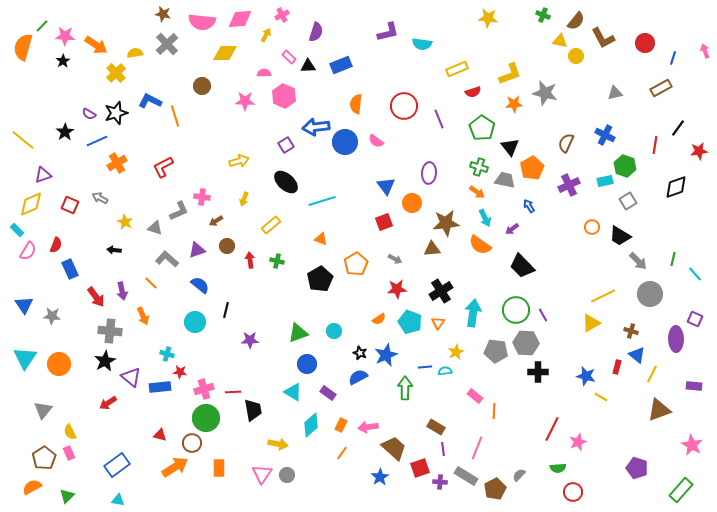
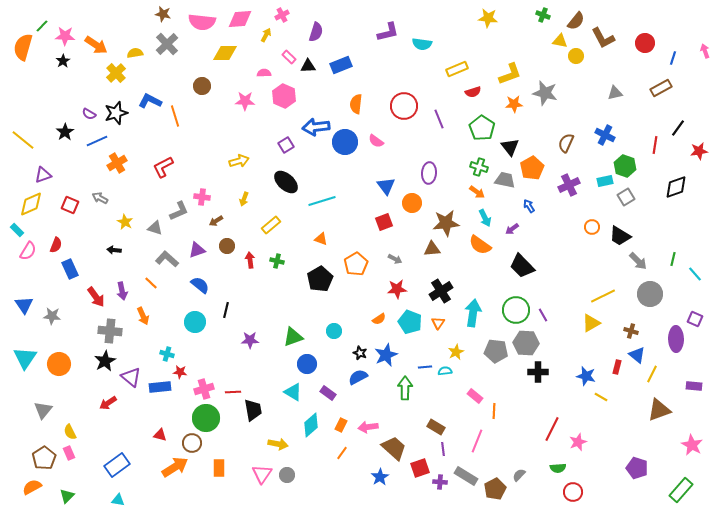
gray square at (628, 201): moved 2 px left, 4 px up
green triangle at (298, 333): moved 5 px left, 4 px down
pink line at (477, 448): moved 7 px up
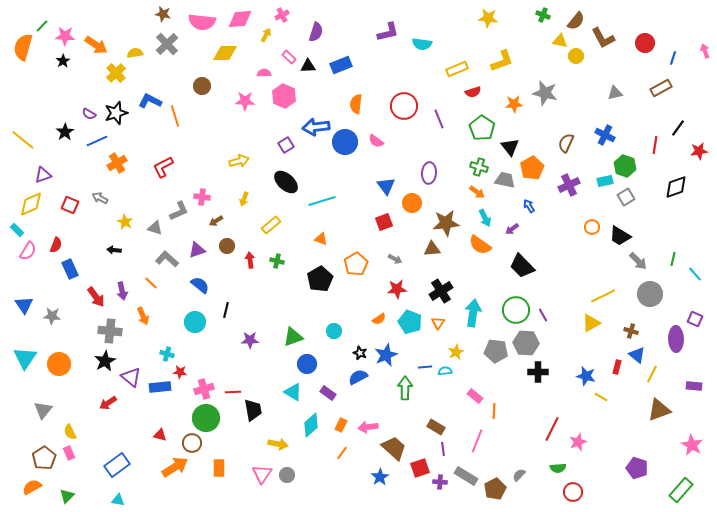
yellow L-shape at (510, 74): moved 8 px left, 13 px up
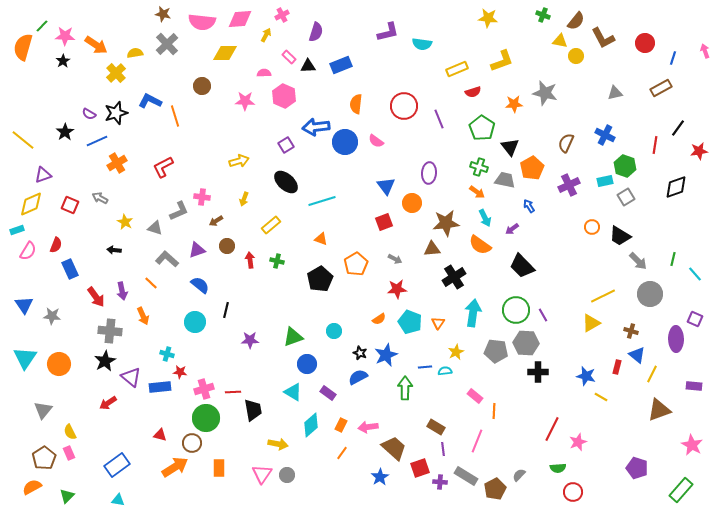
cyan rectangle at (17, 230): rotated 64 degrees counterclockwise
black cross at (441, 291): moved 13 px right, 14 px up
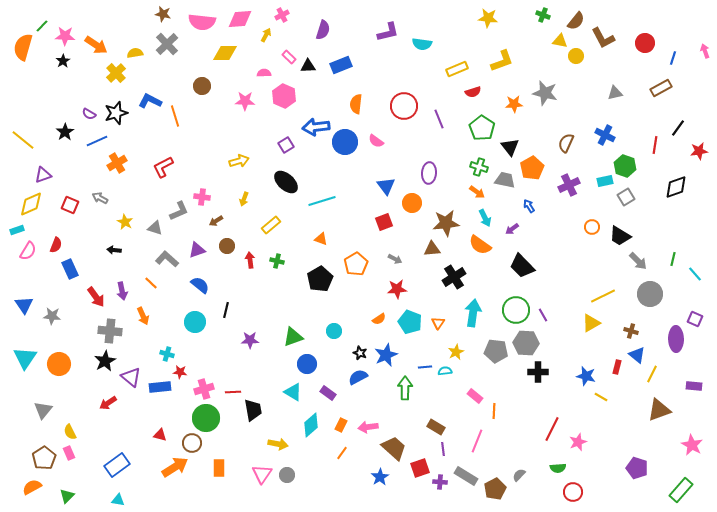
purple semicircle at (316, 32): moved 7 px right, 2 px up
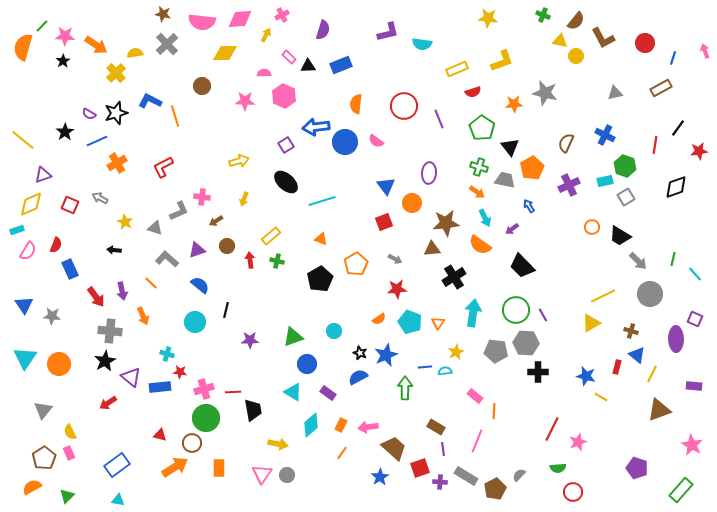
yellow rectangle at (271, 225): moved 11 px down
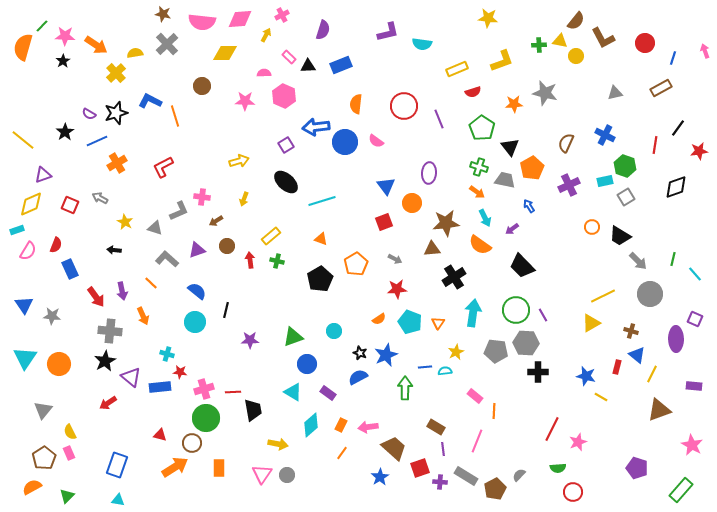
green cross at (543, 15): moved 4 px left, 30 px down; rotated 24 degrees counterclockwise
blue semicircle at (200, 285): moved 3 px left, 6 px down
blue rectangle at (117, 465): rotated 35 degrees counterclockwise
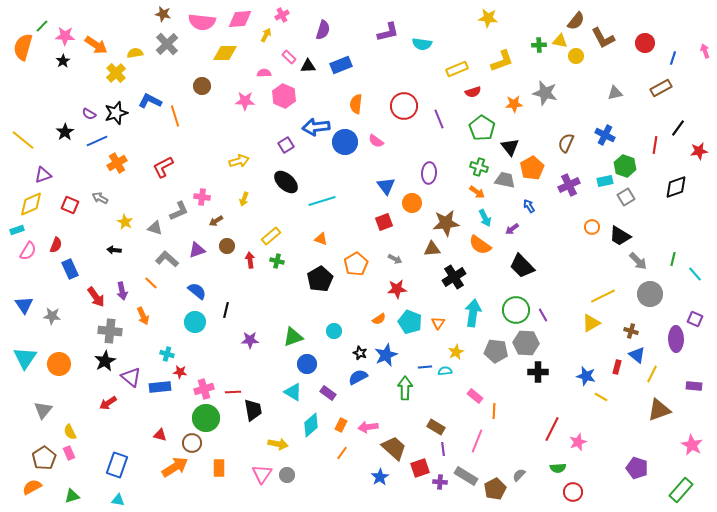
green triangle at (67, 496): moved 5 px right; rotated 28 degrees clockwise
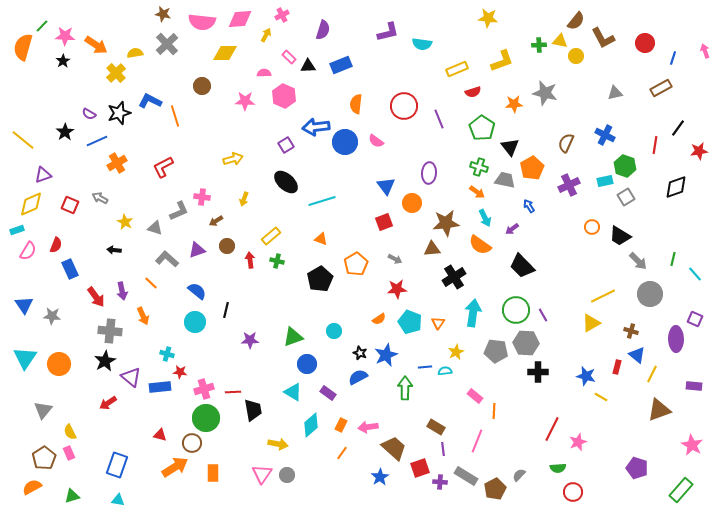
black star at (116, 113): moved 3 px right
yellow arrow at (239, 161): moved 6 px left, 2 px up
orange rectangle at (219, 468): moved 6 px left, 5 px down
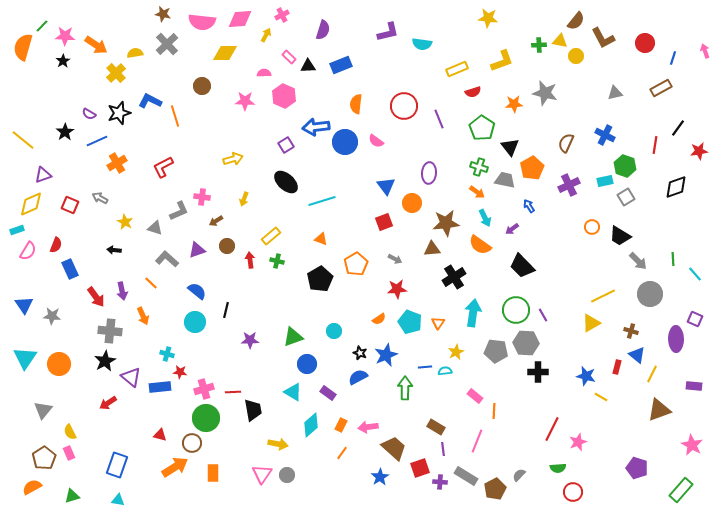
green line at (673, 259): rotated 16 degrees counterclockwise
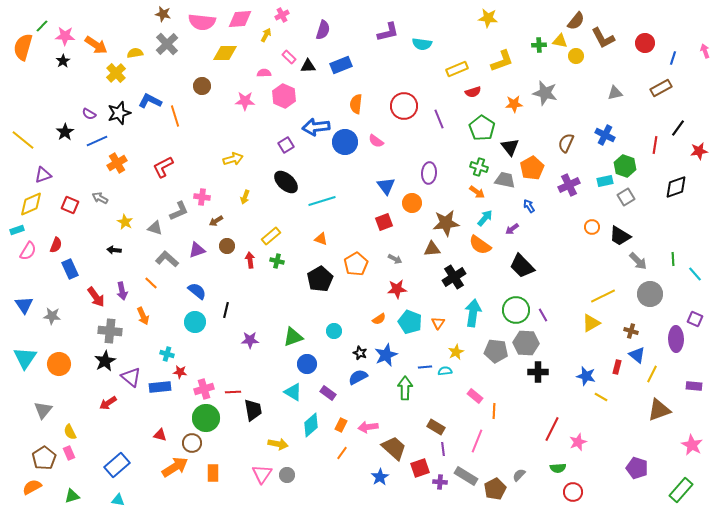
yellow arrow at (244, 199): moved 1 px right, 2 px up
cyan arrow at (485, 218): rotated 114 degrees counterclockwise
blue rectangle at (117, 465): rotated 30 degrees clockwise
